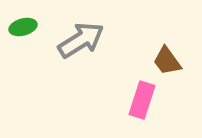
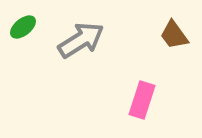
green ellipse: rotated 24 degrees counterclockwise
brown trapezoid: moved 7 px right, 26 px up
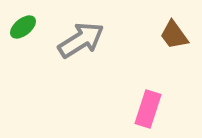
pink rectangle: moved 6 px right, 9 px down
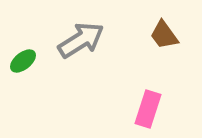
green ellipse: moved 34 px down
brown trapezoid: moved 10 px left
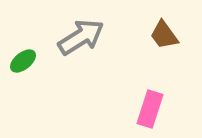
gray arrow: moved 3 px up
pink rectangle: moved 2 px right
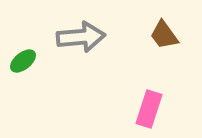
gray arrow: rotated 27 degrees clockwise
pink rectangle: moved 1 px left
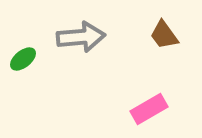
green ellipse: moved 2 px up
pink rectangle: rotated 42 degrees clockwise
